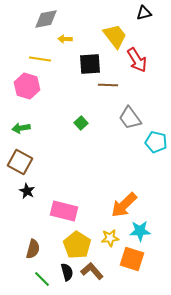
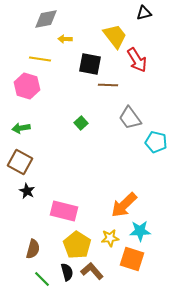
black square: rotated 15 degrees clockwise
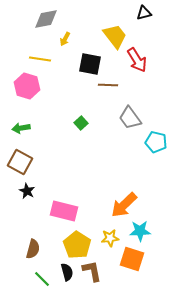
yellow arrow: rotated 64 degrees counterclockwise
brown L-shape: rotated 30 degrees clockwise
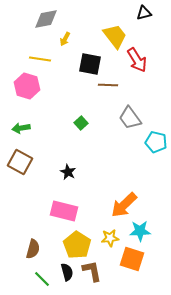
black star: moved 41 px right, 19 px up
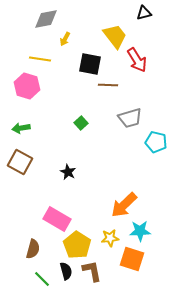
gray trapezoid: rotated 70 degrees counterclockwise
pink rectangle: moved 7 px left, 8 px down; rotated 16 degrees clockwise
black semicircle: moved 1 px left, 1 px up
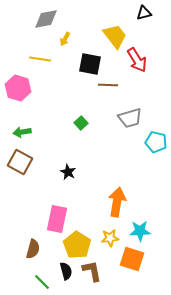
pink hexagon: moved 9 px left, 2 px down
green arrow: moved 1 px right, 4 px down
orange arrow: moved 7 px left, 3 px up; rotated 144 degrees clockwise
pink rectangle: rotated 72 degrees clockwise
green line: moved 3 px down
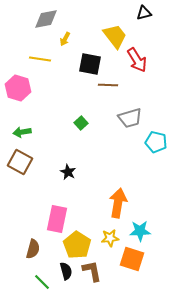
orange arrow: moved 1 px right, 1 px down
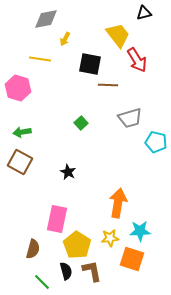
yellow trapezoid: moved 3 px right, 1 px up
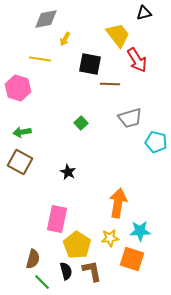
brown line: moved 2 px right, 1 px up
brown semicircle: moved 10 px down
